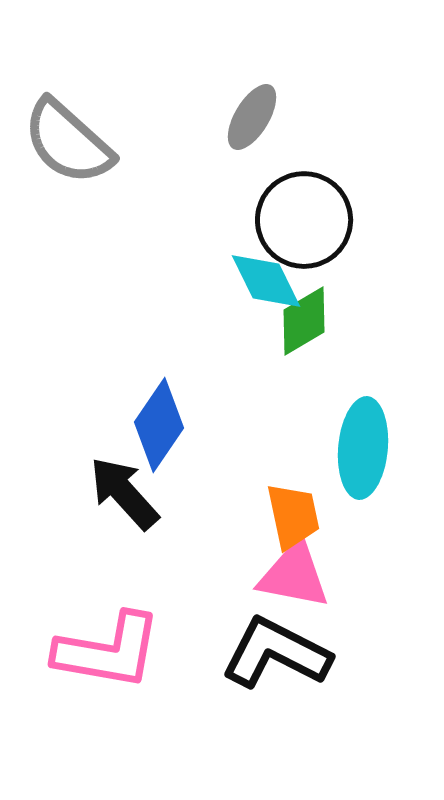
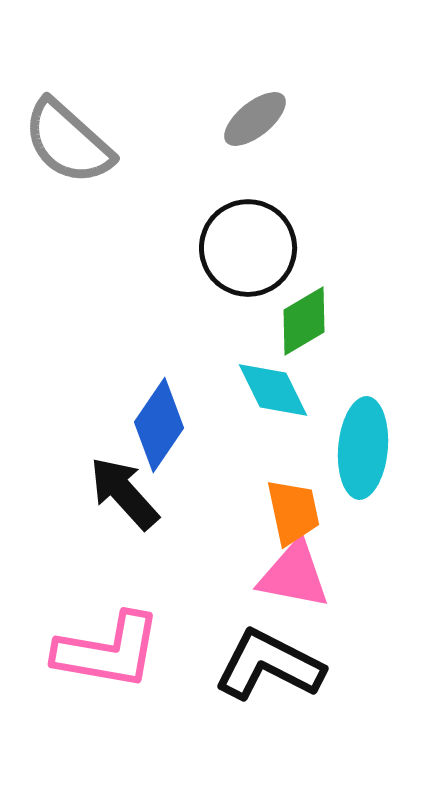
gray ellipse: moved 3 px right, 2 px down; rotated 20 degrees clockwise
black circle: moved 56 px left, 28 px down
cyan diamond: moved 7 px right, 109 px down
orange trapezoid: moved 4 px up
black L-shape: moved 7 px left, 12 px down
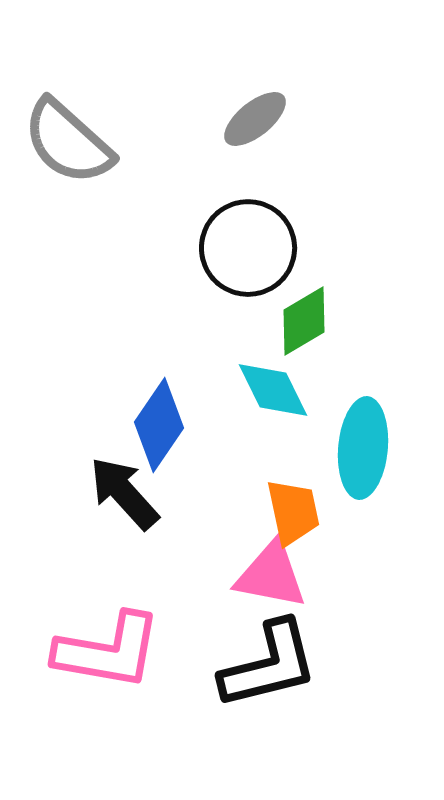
pink triangle: moved 23 px left
black L-shape: rotated 139 degrees clockwise
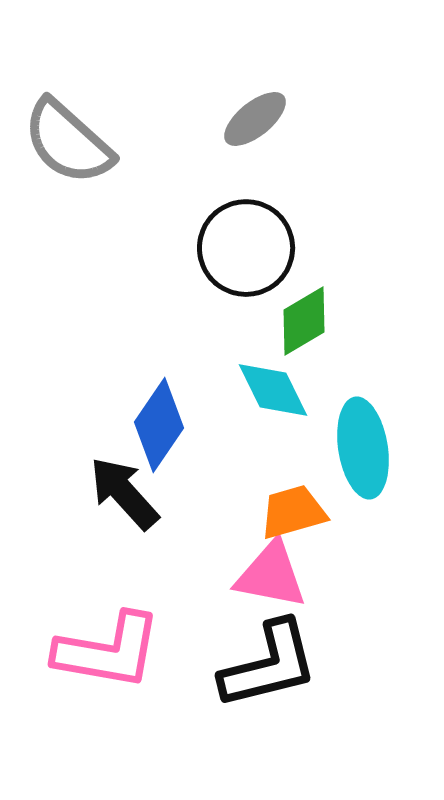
black circle: moved 2 px left
cyan ellipse: rotated 14 degrees counterclockwise
orange trapezoid: rotated 94 degrees counterclockwise
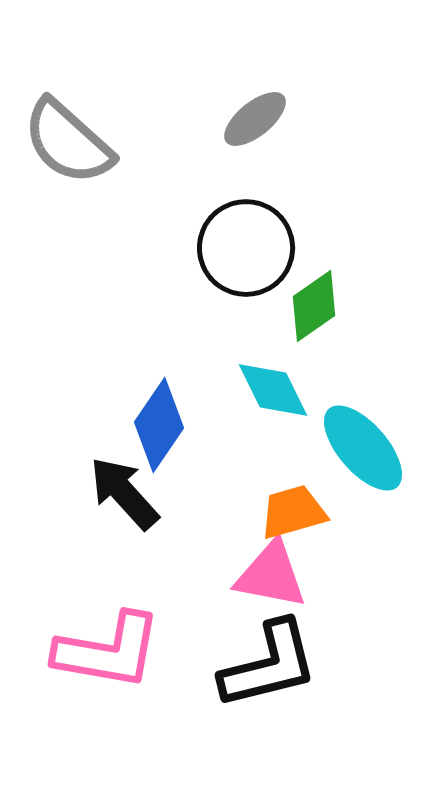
green diamond: moved 10 px right, 15 px up; rotated 4 degrees counterclockwise
cyan ellipse: rotated 32 degrees counterclockwise
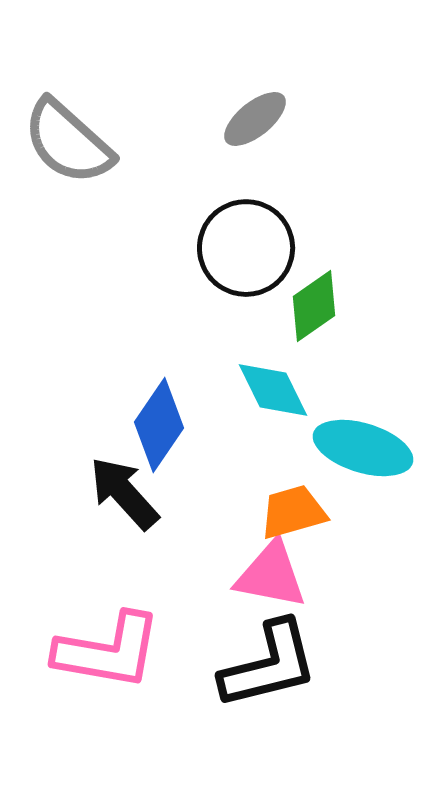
cyan ellipse: rotated 32 degrees counterclockwise
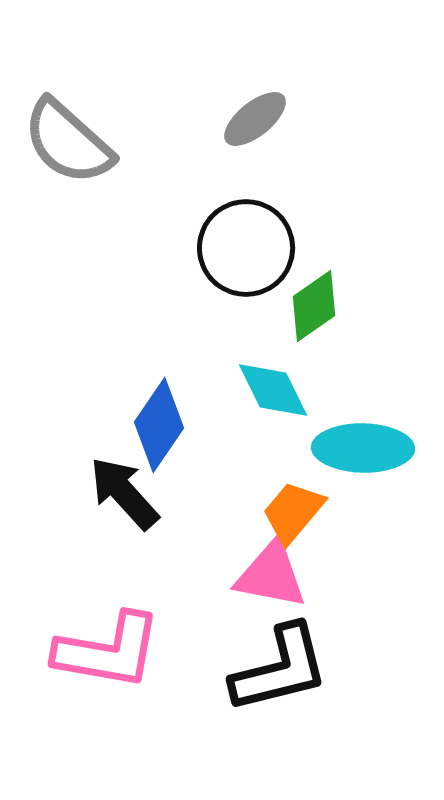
cyan ellipse: rotated 16 degrees counterclockwise
orange trapezoid: rotated 34 degrees counterclockwise
black L-shape: moved 11 px right, 4 px down
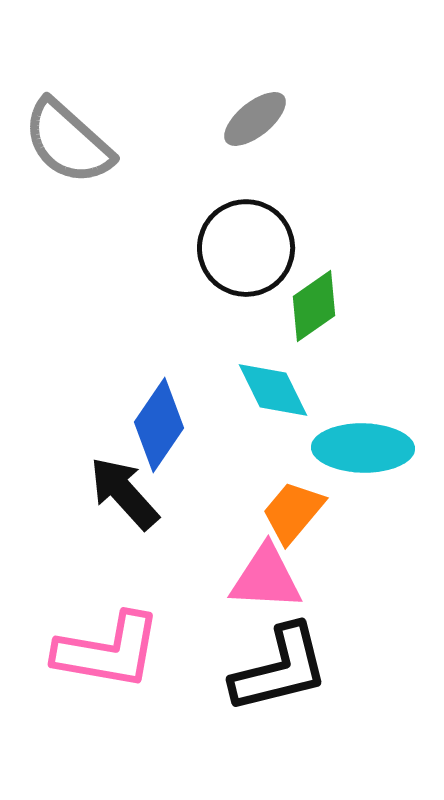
pink triangle: moved 5 px left, 3 px down; rotated 8 degrees counterclockwise
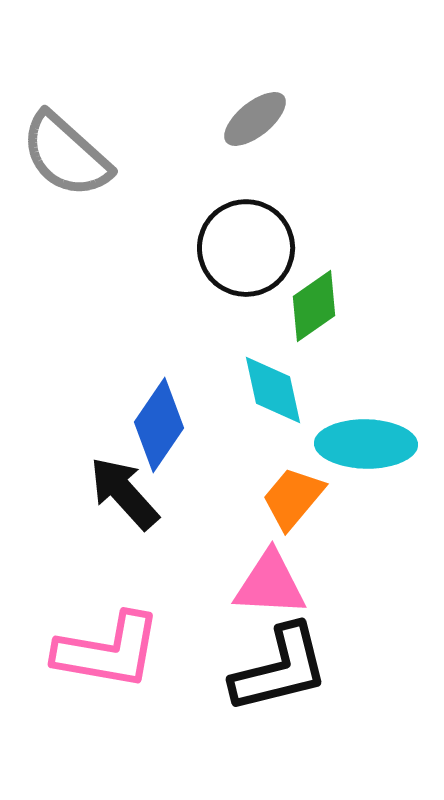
gray semicircle: moved 2 px left, 13 px down
cyan diamond: rotated 14 degrees clockwise
cyan ellipse: moved 3 px right, 4 px up
orange trapezoid: moved 14 px up
pink triangle: moved 4 px right, 6 px down
